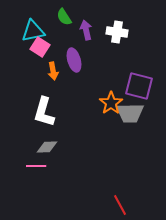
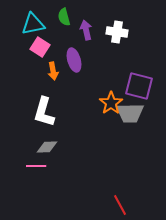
green semicircle: rotated 18 degrees clockwise
cyan triangle: moved 7 px up
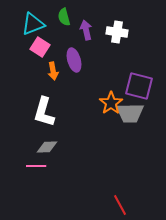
cyan triangle: rotated 10 degrees counterclockwise
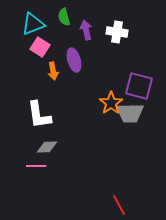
white L-shape: moved 5 px left, 3 px down; rotated 24 degrees counterclockwise
red line: moved 1 px left
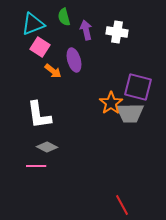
orange arrow: rotated 42 degrees counterclockwise
purple square: moved 1 px left, 1 px down
gray diamond: rotated 30 degrees clockwise
red line: moved 3 px right
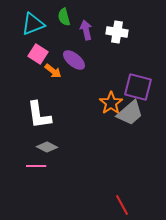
pink square: moved 2 px left, 7 px down
purple ellipse: rotated 35 degrees counterclockwise
gray trapezoid: rotated 40 degrees counterclockwise
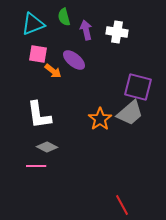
pink square: rotated 24 degrees counterclockwise
orange star: moved 11 px left, 16 px down
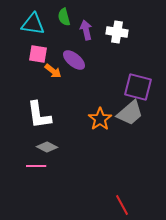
cyan triangle: rotated 30 degrees clockwise
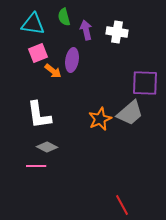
pink square: moved 1 px up; rotated 30 degrees counterclockwise
purple ellipse: moved 2 px left; rotated 60 degrees clockwise
purple square: moved 7 px right, 4 px up; rotated 12 degrees counterclockwise
orange star: rotated 10 degrees clockwise
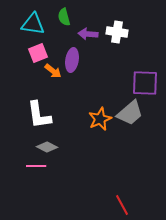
purple arrow: moved 2 px right, 4 px down; rotated 72 degrees counterclockwise
